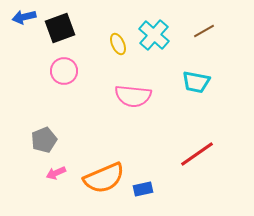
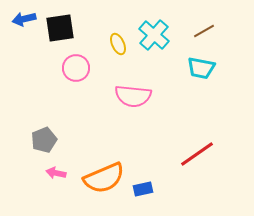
blue arrow: moved 2 px down
black square: rotated 12 degrees clockwise
pink circle: moved 12 px right, 3 px up
cyan trapezoid: moved 5 px right, 14 px up
pink arrow: rotated 36 degrees clockwise
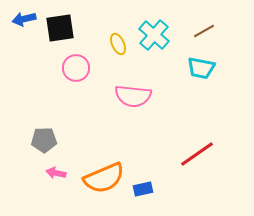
gray pentagon: rotated 20 degrees clockwise
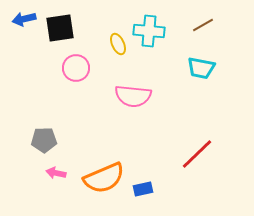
brown line: moved 1 px left, 6 px up
cyan cross: moved 5 px left, 4 px up; rotated 36 degrees counterclockwise
red line: rotated 9 degrees counterclockwise
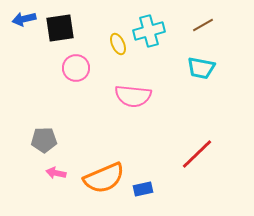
cyan cross: rotated 20 degrees counterclockwise
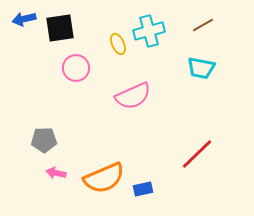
pink semicircle: rotated 30 degrees counterclockwise
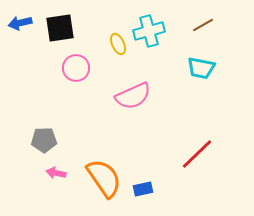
blue arrow: moved 4 px left, 4 px down
orange semicircle: rotated 102 degrees counterclockwise
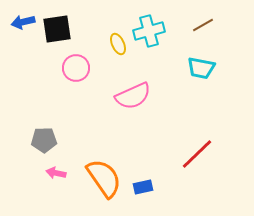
blue arrow: moved 3 px right, 1 px up
black square: moved 3 px left, 1 px down
blue rectangle: moved 2 px up
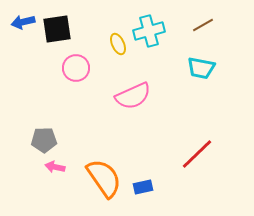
pink arrow: moved 1 px left, 6 px up
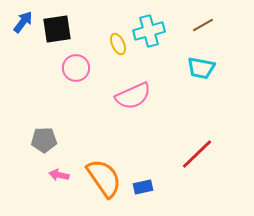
blue arrow: rotated 140 degrees clockwise
pink arrow: moved 4 px right, 8 px down
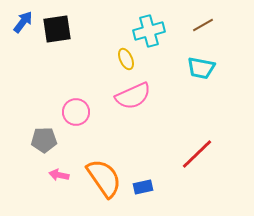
yellow ellipse: moved 8 px right, 15 px down
pink circle: moved 44 px down
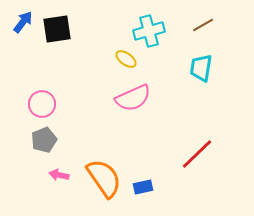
yellow ellipse: rotated 30 degrees counterclockwise
cyan trapezoid: rotated 88 degrees clockwise
pink semicircle: moved 2 px down
pink circle: moved 34 px left, 8 px up
gray pentagon: rotated 20 degrees counterclockwise
